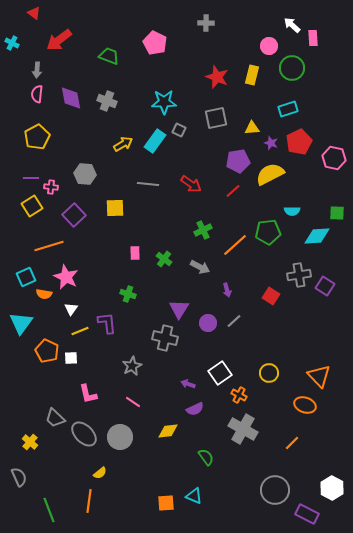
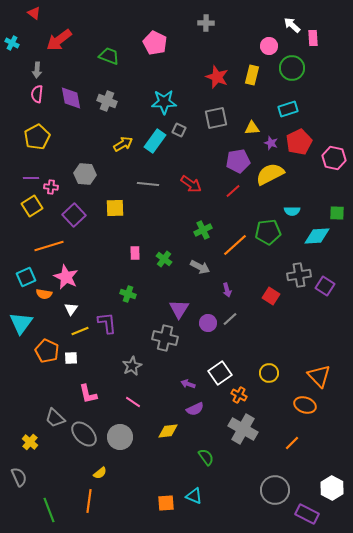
gray line at (234, 321): moved 4 px left, 2 px up
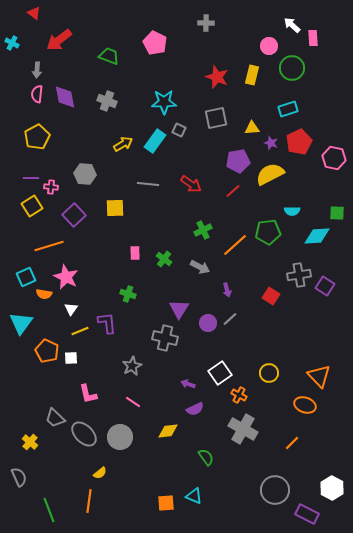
purple diamond at (71, 98): moved 6 px left, 1 px up
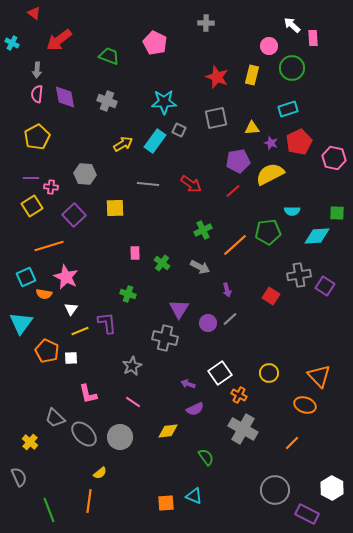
green cross at (164, 259): moved 2 px left, 4 px down
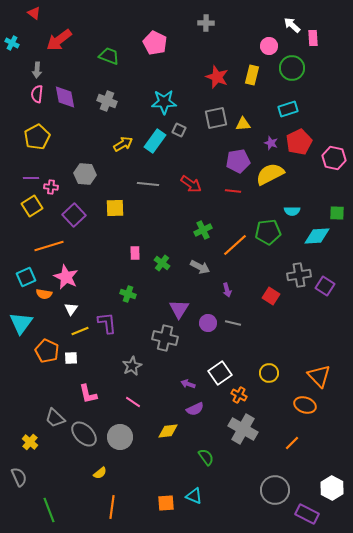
yellow triangle at (252, 128): moved 9 px left, 4 px up
red line at (233, 191): rotated 49 degrees clockwise
gray line at (230, 319): moved 3 px right, 4 px down; rotated 56 degrees clockwise
orange line at (89, 501): moved 23 px right, 6 px down
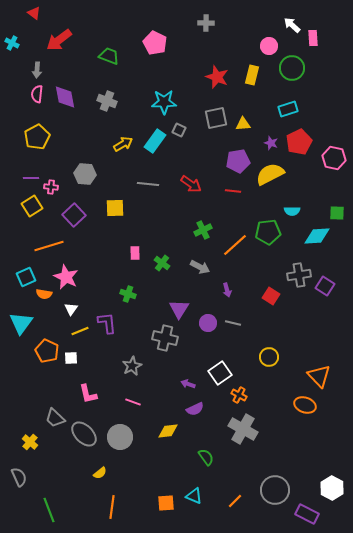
yellow circle at (269, 373): moved 16 px up
pink line at (133, 402): rotated 14 degrees counterclockwise
orange line at (292, 443): moved 57 px left, 58 px down
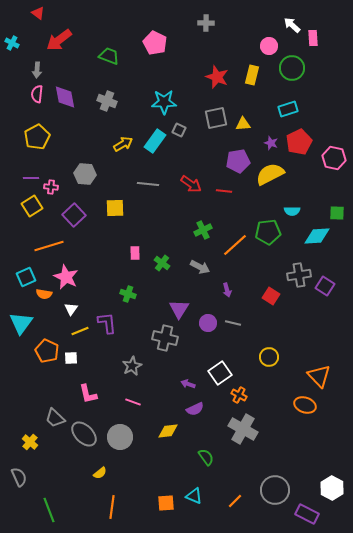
red triangle at (34, 13): moved 4 px right
red line at (233, 191): moved 9 px left
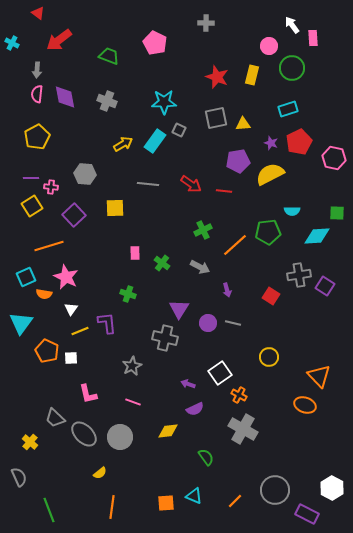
white arrow at (292, 25): rotated 12 degrees clockwise
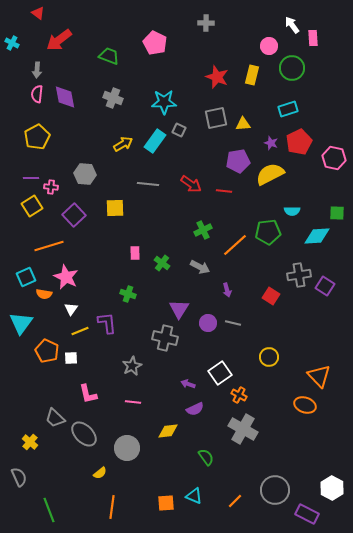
gray cross at (107, 101): moved 6 px right, 3 px up
pink line at (133, 402): rotated 14 degrees counterclockwise
gray circle at (120, 437): moved 7 px right, 11 px down
